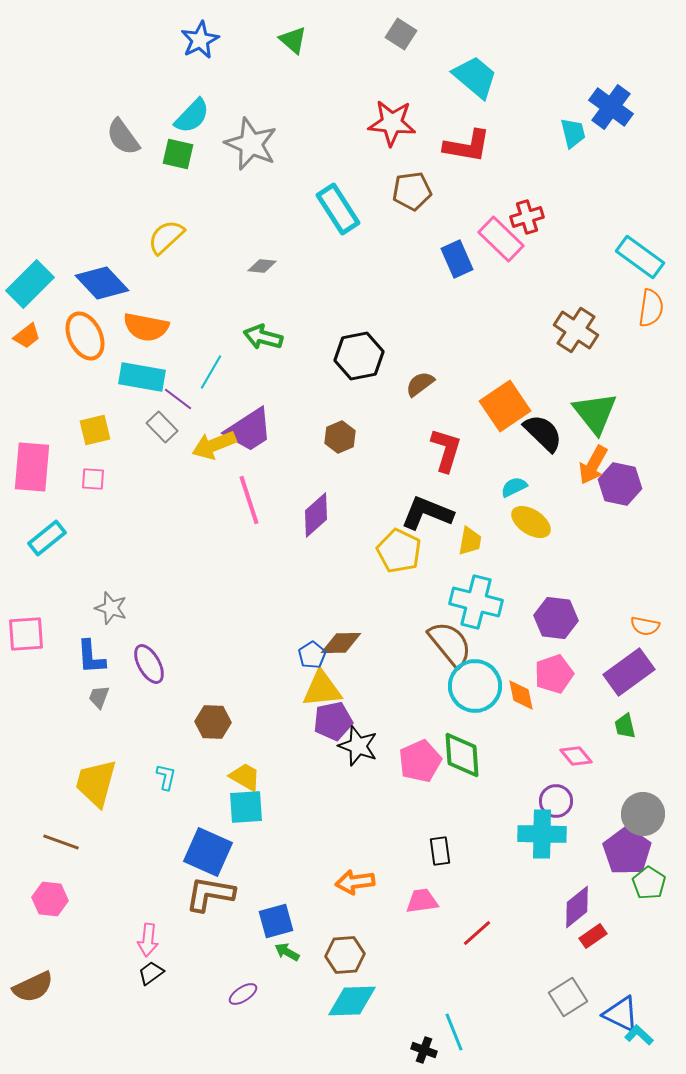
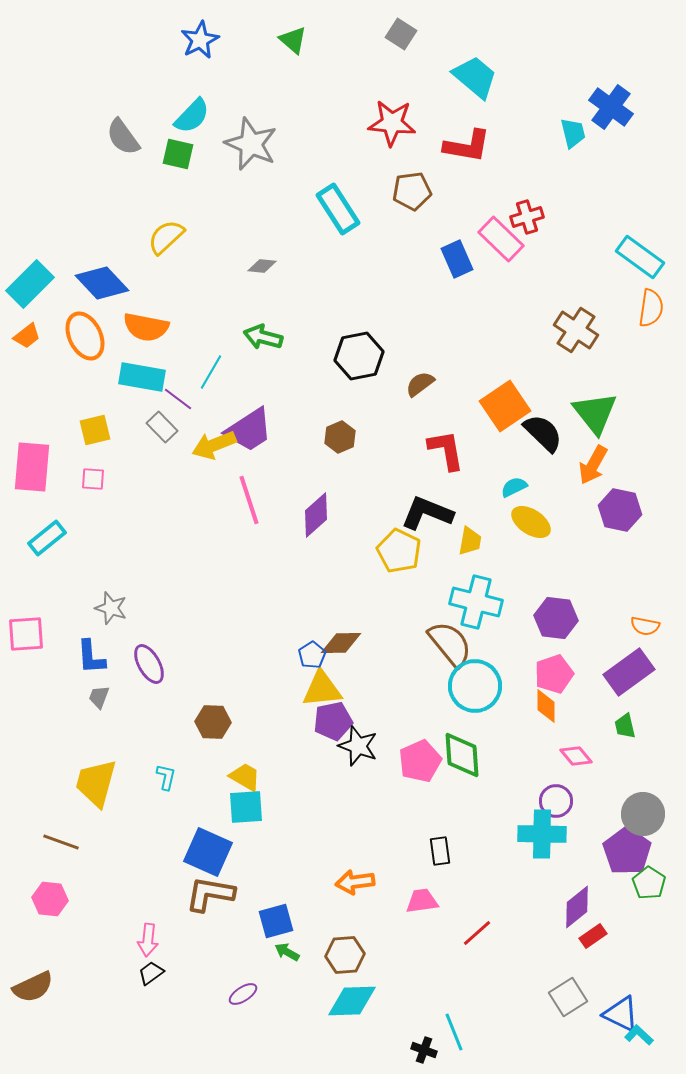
red L-shape at (446, 450): rotated 27 degrees counterclockwise
purple hexagon at (620, 484): moved 26 px down
orange diamond at (521, 695): moved 25 px right, 11 px down; rotated 12 degrees clockwise
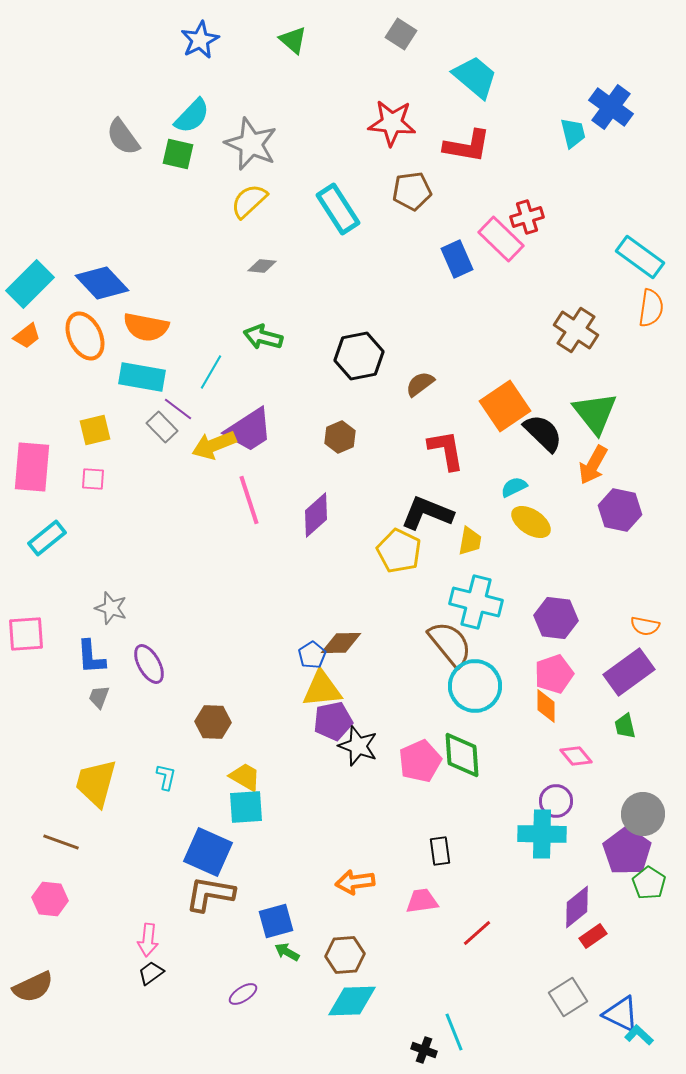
yellow semicircle at (166, 237): moved 83 px right, 36 px up
purple line at (178, 399): moved 10 px down
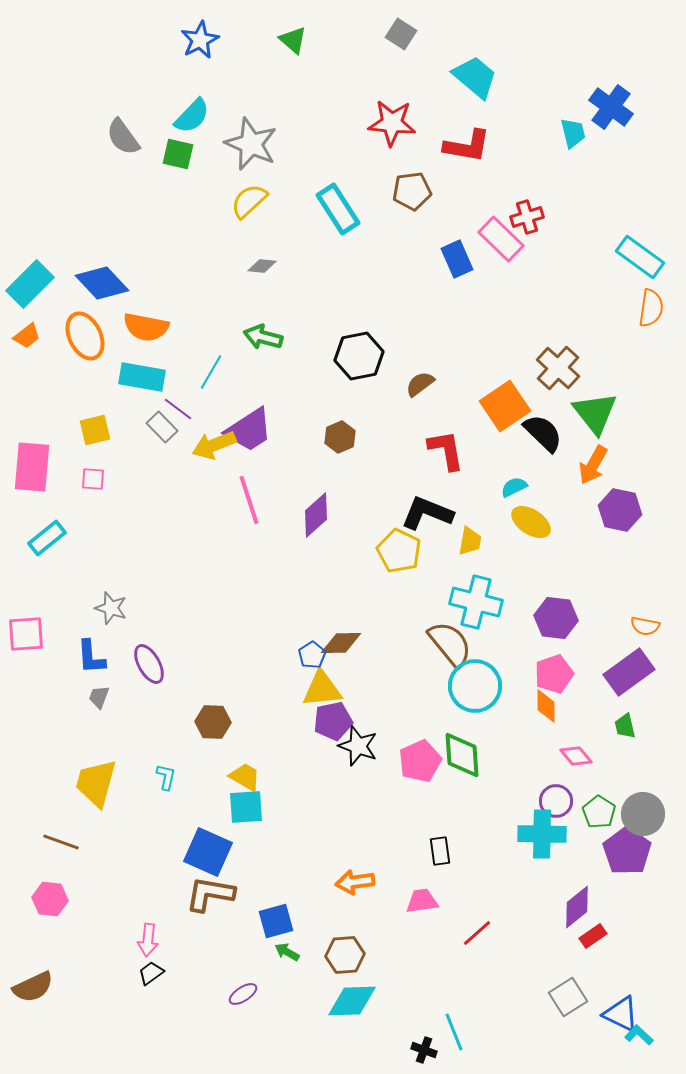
brown cross at (576, 330): moved 18 px left, 38 px down; rotated 9 degrees clockwise
green pentagon at (649, 883): moved 50 px left, 71 px up
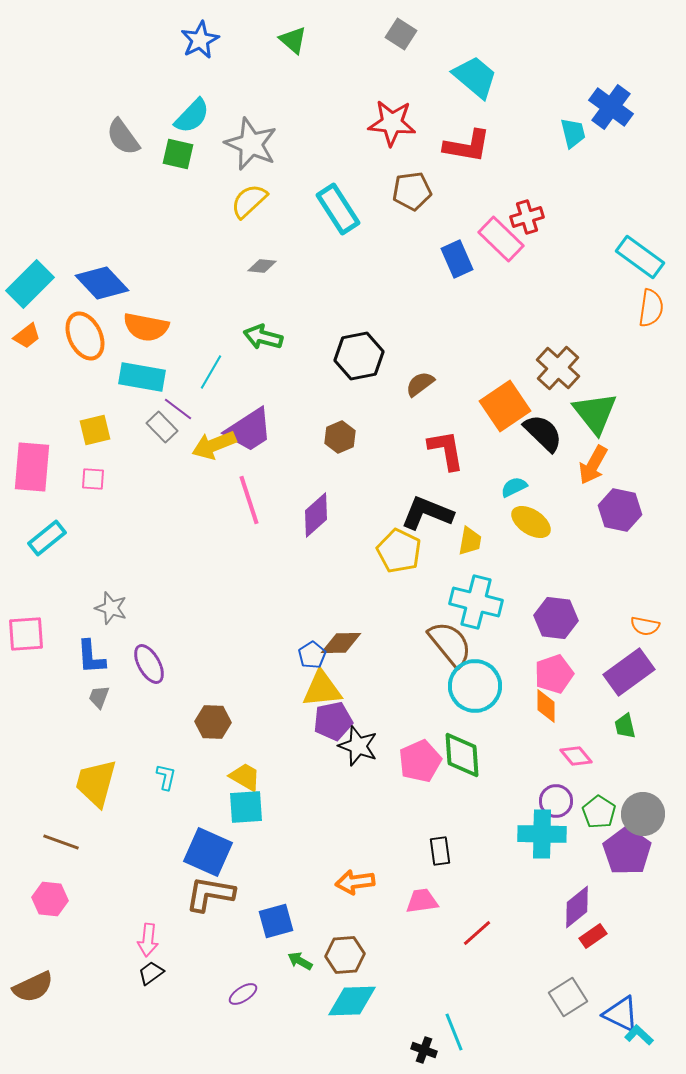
green arrow at (287, 952): moved 13 px right, 9 px down
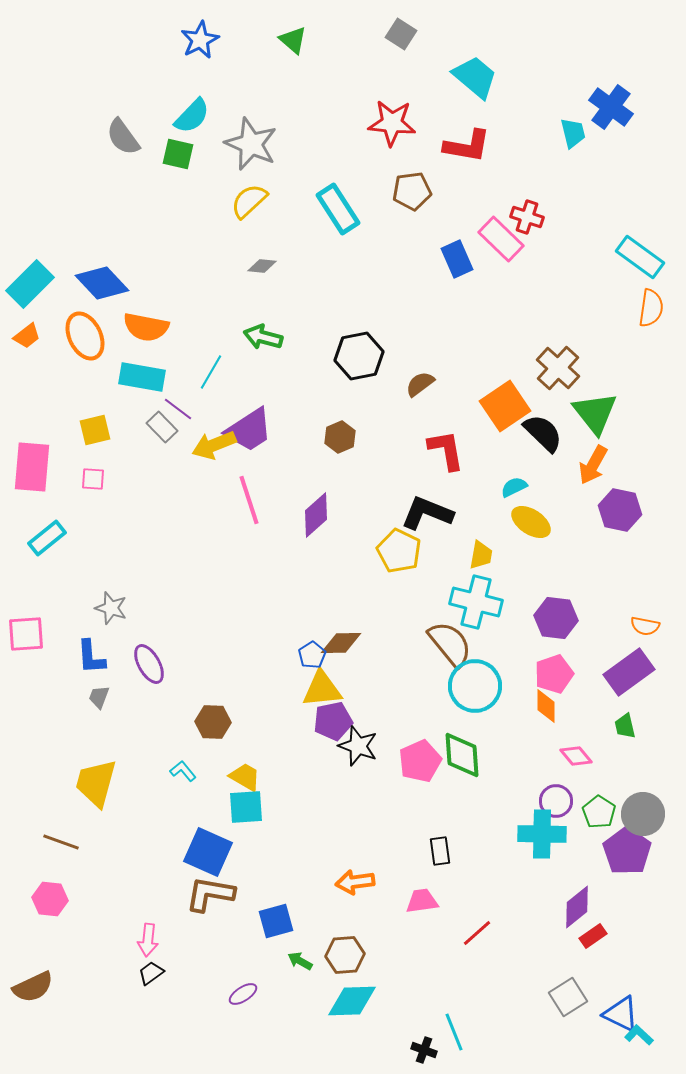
red cross at (527, 217): rotated 36 degrees clockwise
yellow trapezoid at (470, 541): moved 11 px right, 14 px down
cyan L-shape at (166, 777): moved 17 px right, 6 px up; rotated 52 degrees counterclockwise
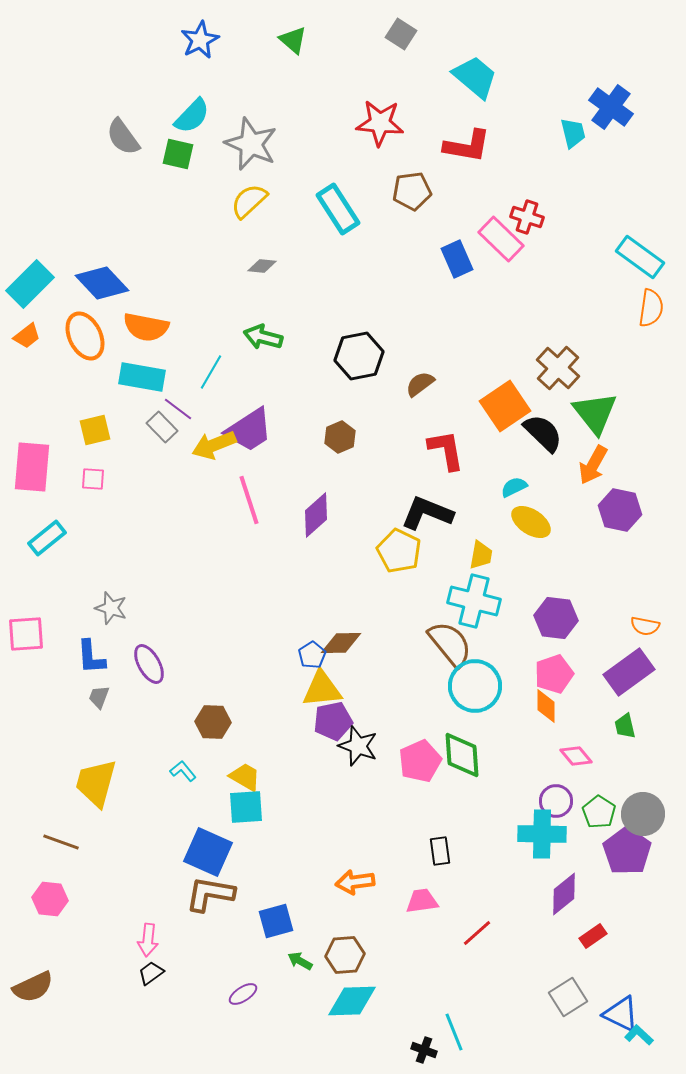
red star at (392, 123): moved 12 px left
cyan cross at (476, 602): moved 2 px left, 1 px up
purple diamond at (577, 907): moved 13 px left, 13 px up
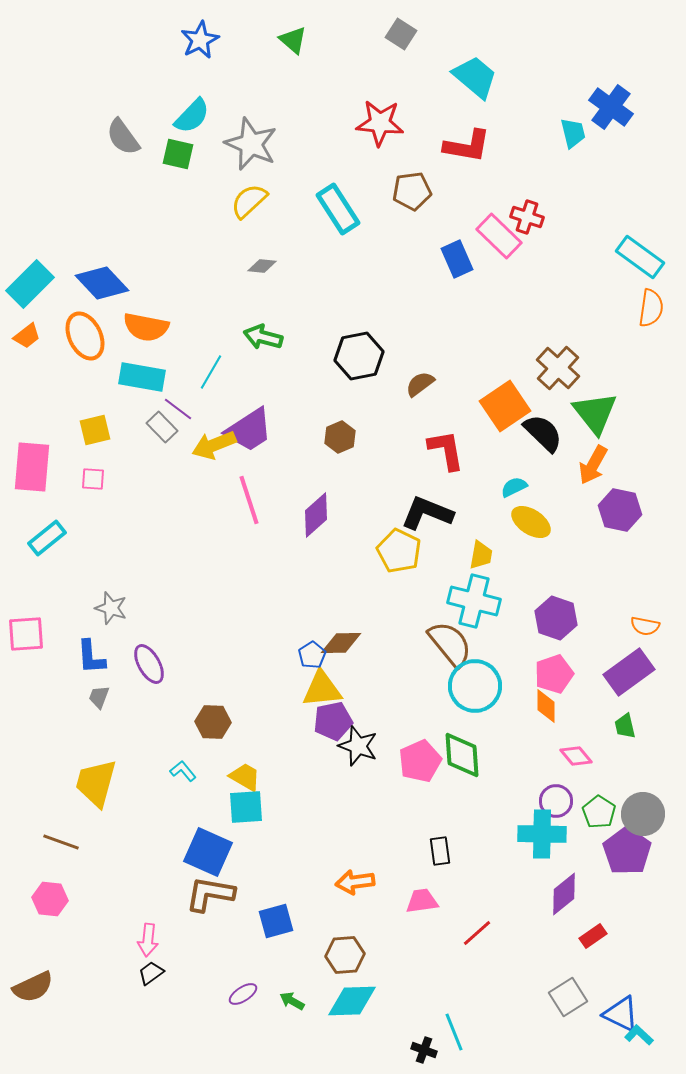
pink rectangle at (501, 239): moved 2 px left, 3 px up
purple hexagon at (556, 618): rotated 12 degrees clockwise
green arrow at (300, 961): moved 8 px left, 40 px down
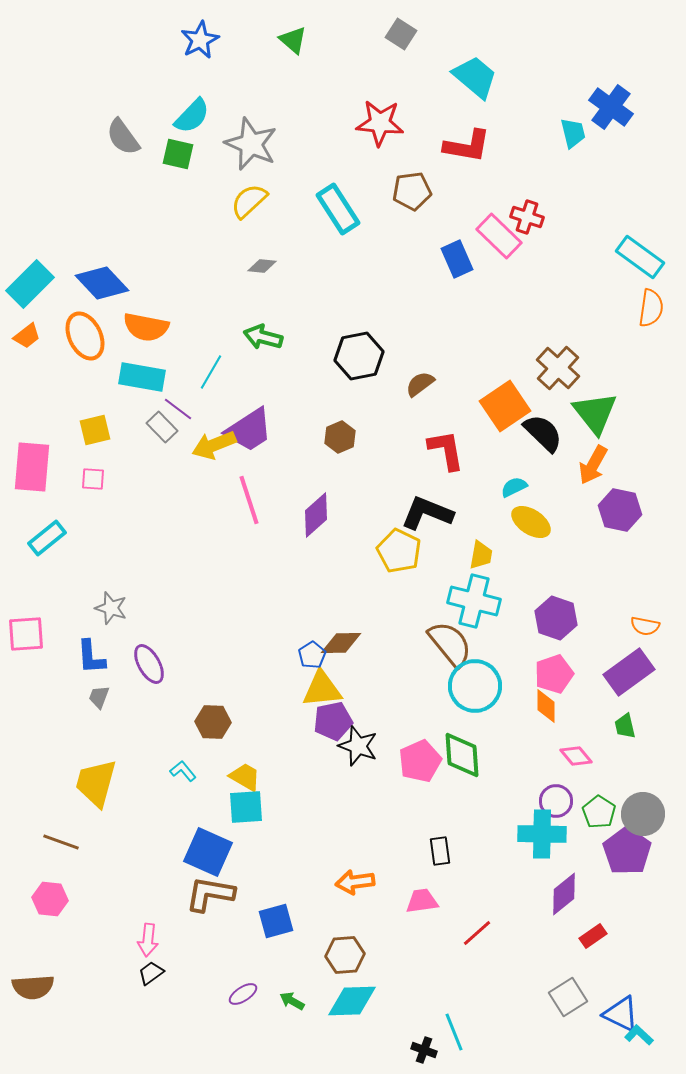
brown semicircle at (33, 987): rotated 21 degrees clockwise
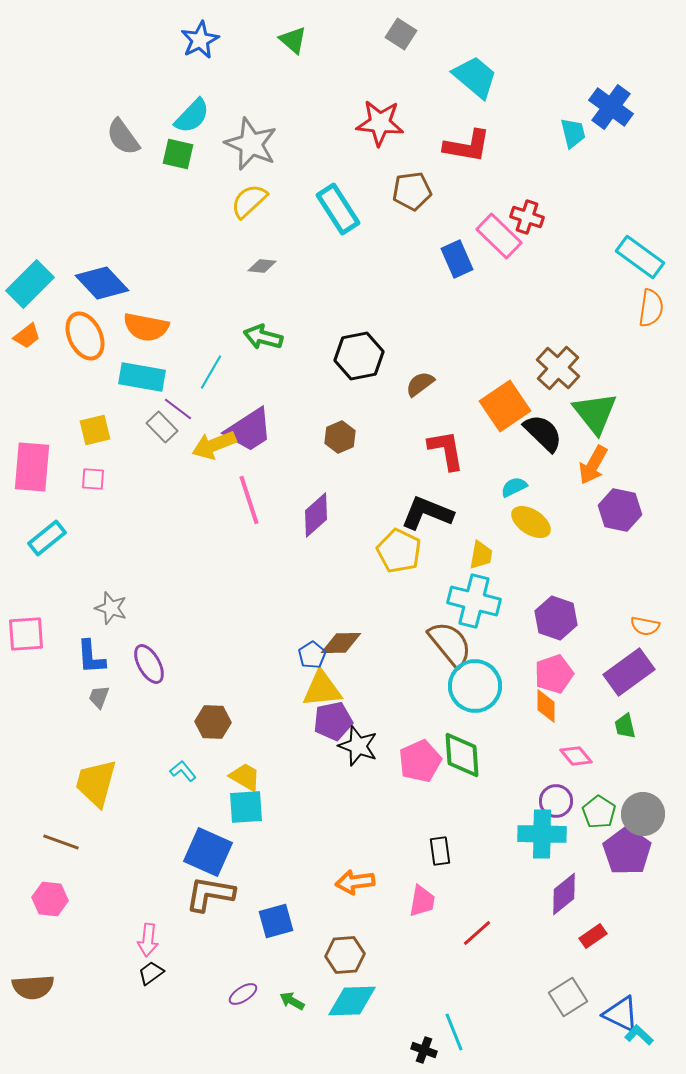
pink trapezoid at (422, 901): rotated 108 degrees clockwise
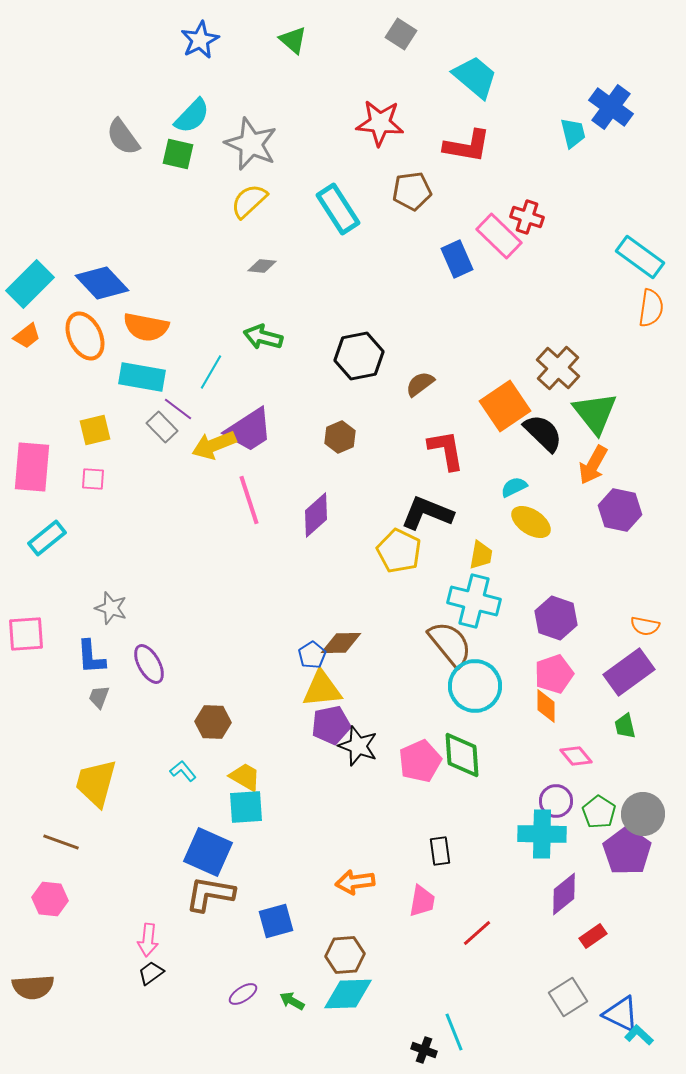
purple pentagon at (333, 721): moved 2 px left, 4 px down
cyan diamond at (352, 1001): moved 4 px left, 7 px up
